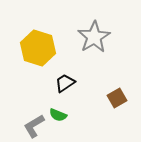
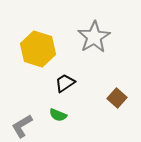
yellow hexagon: moved 1 px down
brown square: rotated 18 degrees counterclockwise
gray L-shape: moved 12 px left
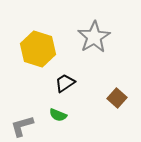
gray L-shape: rotated 15 degrees clockwise
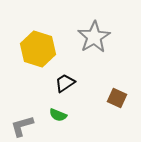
brown square: rotated 18 degrees counterclockwise
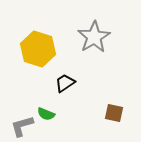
brown square: moved 3 px left, 15 px down; rotated 12 degrees counterclockwise
green semicircle: moved 12 px left, 1 px up
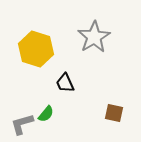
yellow hexagon: moved 2 px left
black trapezoid: rotated 80 degrees counterclockwise
green semicircle: rotated 72 degrees counterclockwise
gray L-shape: moved 2 px up
